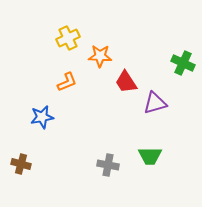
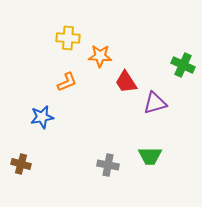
yellow cross: rotated 30 degrees clockwise
green cross: moved 2 px down
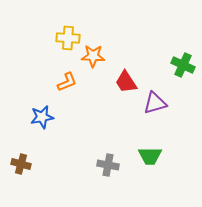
orange star: moved 7 px left
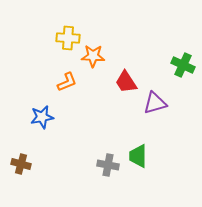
green trapezoid: moved 12 px left; rotated 90 degrees clockwise
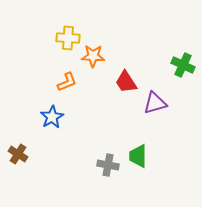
blue star: moved 10 px right; rotated 20 degrees counterclockwise
brown cross: moved 3 px left, 10 px up; rotated 18 degrees clockwise
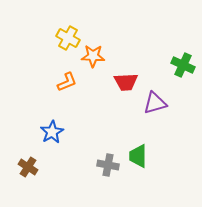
yellow cross: rotated 25 degrees clockwise
red trapezoid: rotated 60 degrees counterclockwise
blue star: moved 15 px down
brown cross: moved 10 px right, 13 px down
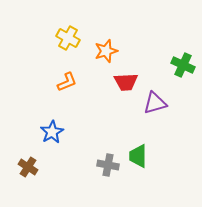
orange star: moved 13 px right, 5 px up; rotated 20 degrees counterclockwise
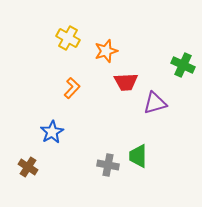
orange L-shape: moved 5 px right, 6 px down; rotated 25 degrees counterclockwise
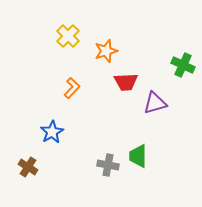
yellow cross: moved 2 px up; rotated 15 degrees clockwise
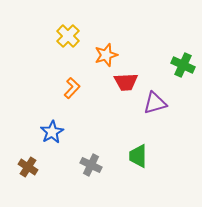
orange star: moved 4 px down
gray cross: moved 17 px left; rotated 15 degrees clockwise
